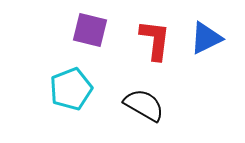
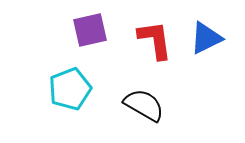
purple square: rotated 27 degrees counterclockwise
red L-shape: rotated 15 degrees counterclockwise
cyan pentagon: moved 1 px left
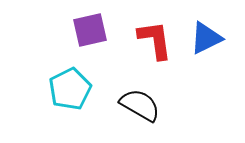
cyan pentagon: rotated 6 degrees counterclockwise
black semicircle: moved 4 px left
